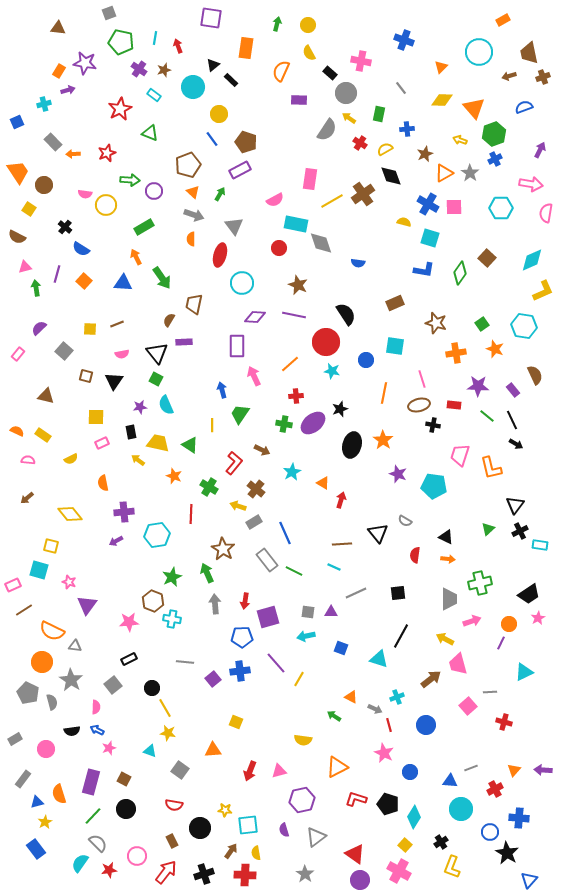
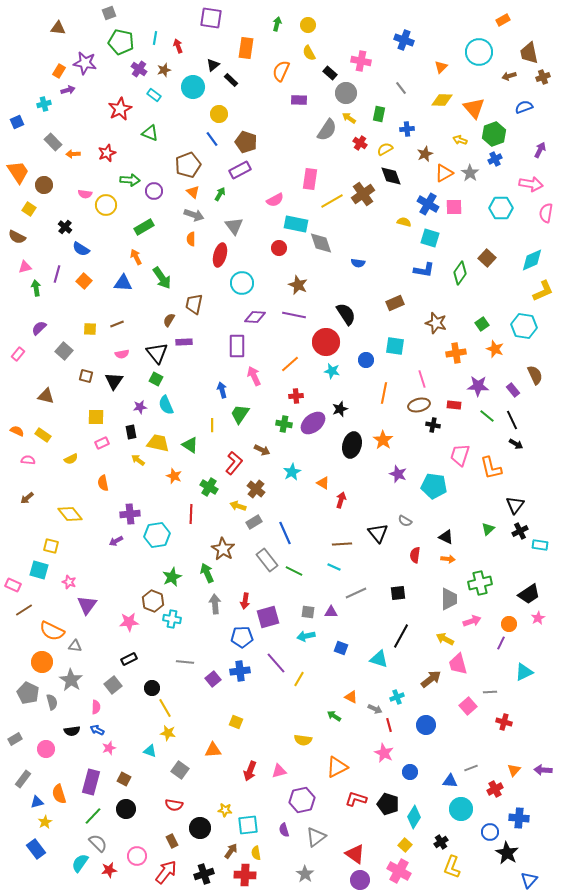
purple cross at (124, 512): moved 6 px right, 2 px down
pink rectangle at (13, 585): rotated 49 degrees clockwise
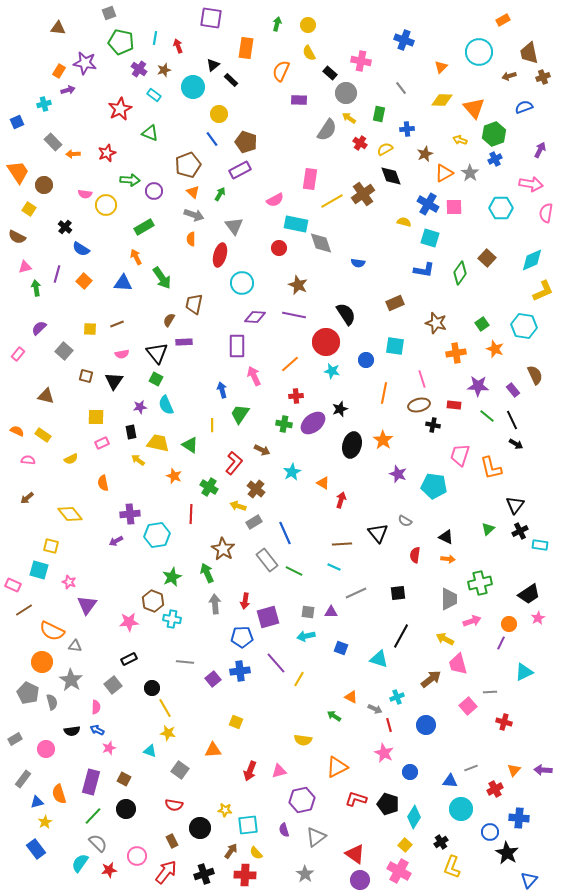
yellow semicircle at (256, 853): rotated 32 degrees counterclockwise
